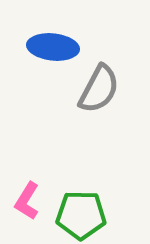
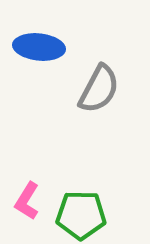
blue ellipse: moved 14 px left
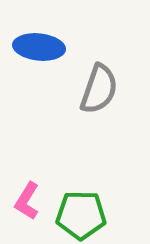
gray semicircle: rotated 9 degrees counterclockwise
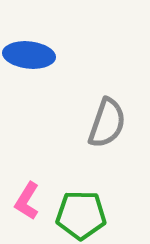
blue ellipse: moved 10 px left, 8 px down
gray semicircle: moved 8 px right, 34 px down
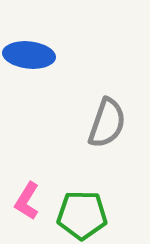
green pentagon: moved 1 px right
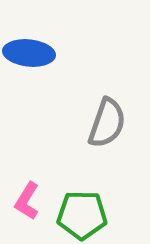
blue ellipse: moved 2 px up
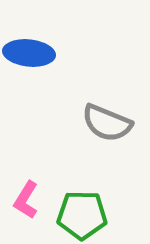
gray semicircle: rotated 93 degrees clockwise
pink L-shape: moved 1 px left, 1 px up
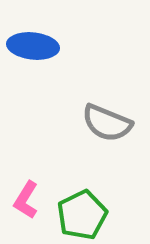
blue ellipse: moved 4 px right, 7 px up
green pentagon: rotated 27 degrees counterclockwise
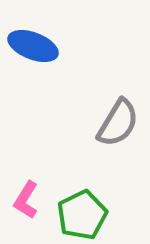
blue ellipse: rotated 15 degrees clockwise
gray semicircle: moved 11 px right; rotated 81 degrees counterclockwise
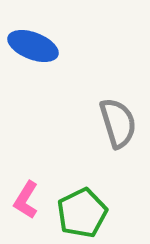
gray semicircle: rotated 48 degrees counterclockwise
green pentagon: moved 2 px up
